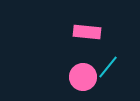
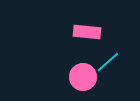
cyan line: moved 5 px up; rotated 10 degrees clockwise
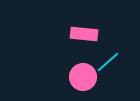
pink rectangle: moved 3 px left, 2 px down
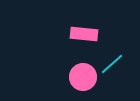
cyan line: moved 4 px right, 2 px down
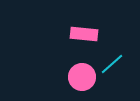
pink circle: moved 1 px left
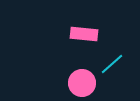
pink circle: moved 6 px down
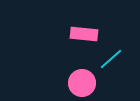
cyan line: moved 1 px left, 5 px up
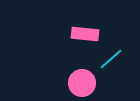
pink rectangle: moved 1 px right
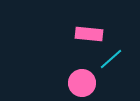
pink rectangle: moved 4 px right
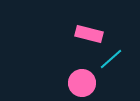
pink rectangle: rotated 8 degrees clockwise
